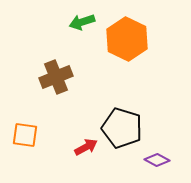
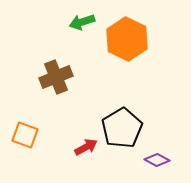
black pentagon: rotated 24 degrees clockwise
orange square: rotated 12 degrees clockwise
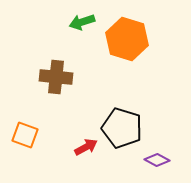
orange hexagon: rotated 9 degrees counterclockwise
brown cross: rotated 28 degrees clockwise
black pentagon: rotated 24 degrees counterclockwise
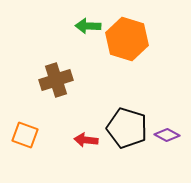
green arrow: moved 6 px right, 4 px down; rotated 20 degrees clockwise
brown cross: moved 3 px down; rotated 24 degrees counterclockwise
black pentagon: moved 5 px right
red arrow: moved 7 px up; rotated 145 degrees counterclockwise
purple diamond: moved 10 px right, 25 px up
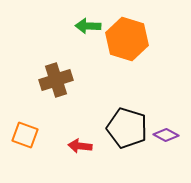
purple diamond: moved 1 px left
red arrow: moved 6 px left, 6 px down
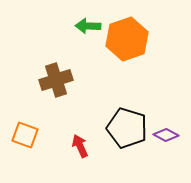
orange hexagon: rotated 24 degrees clockwise
red arrow: rotated 60 degrees clockwise
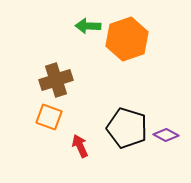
orange square: moved 24 px right, 18 px up
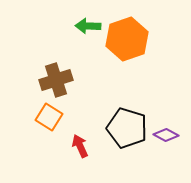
orange square: rotated 12 degrees clockwise
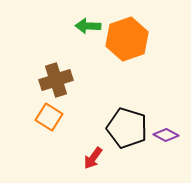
red arrow: moved 13 px right, 12 px down; rotated 120 degrees counterclockwise
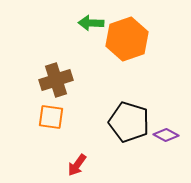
green arrow: moved 3 px right, 3 px up
orange square: moved 2 px right; rotated 24 degrees counterclockwise
black pentagon: moved 2 px right, 6 px up
red arrow: moved 16 px left, 7 px down
